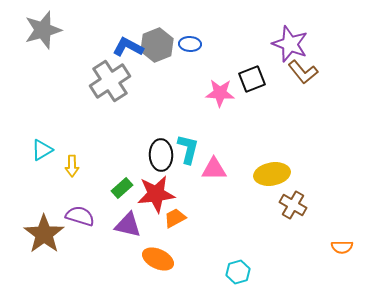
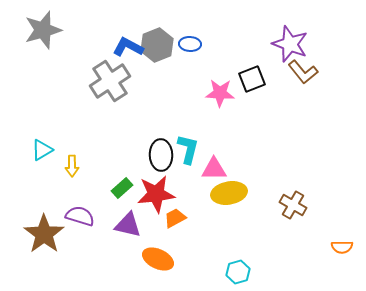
yellow ellipse: moved 43 px left, 19 px down
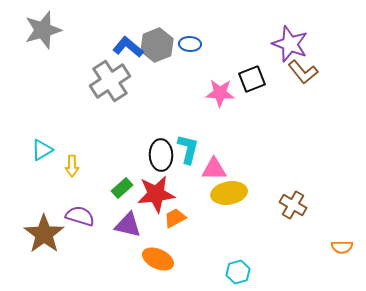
blue L-shape: rotated 12 degrees clockwise
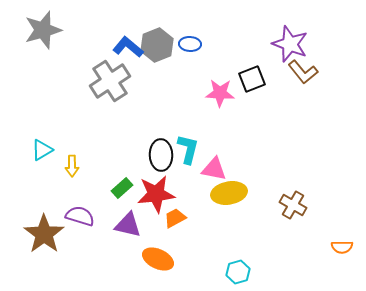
pink triangle: rotated 12 degrees clockwise
